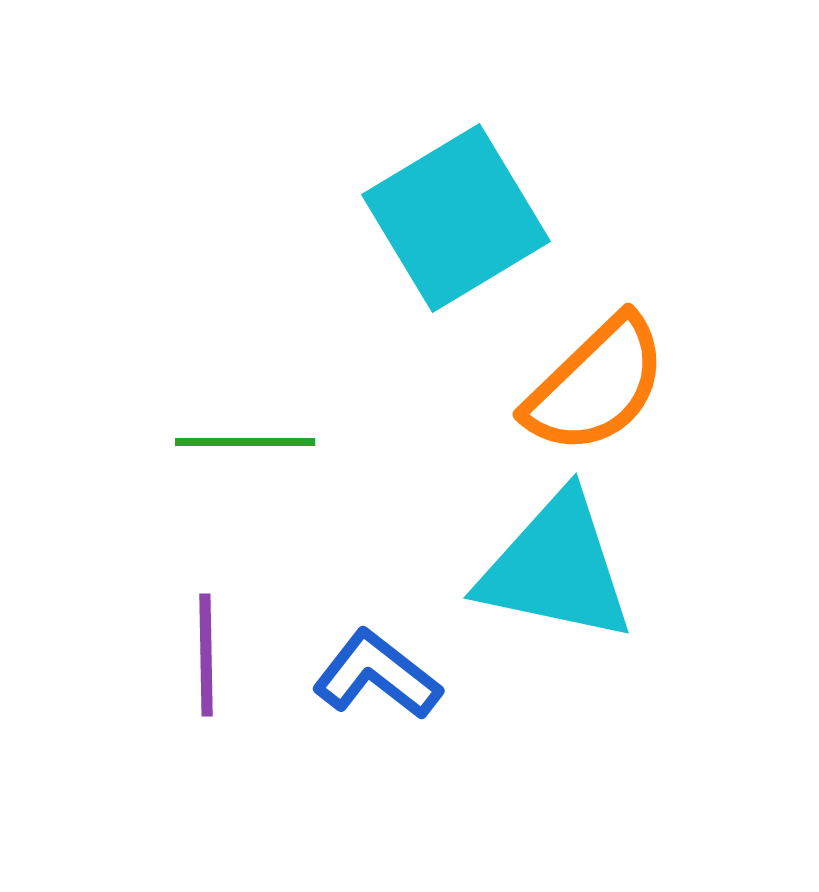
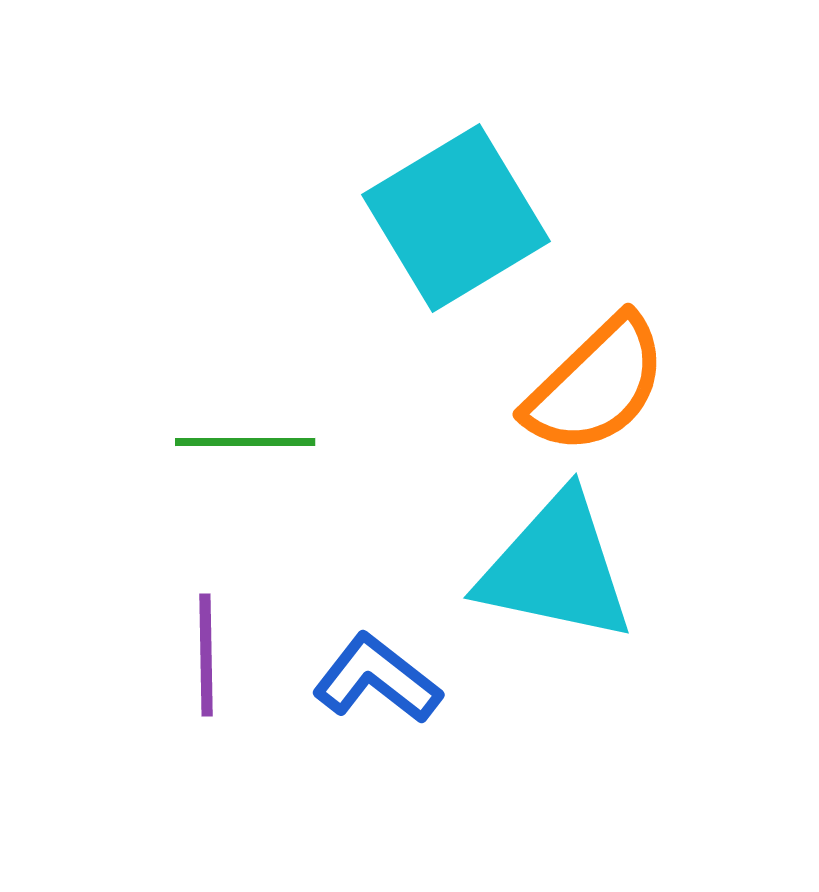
blue L-shape: moved 4 px down
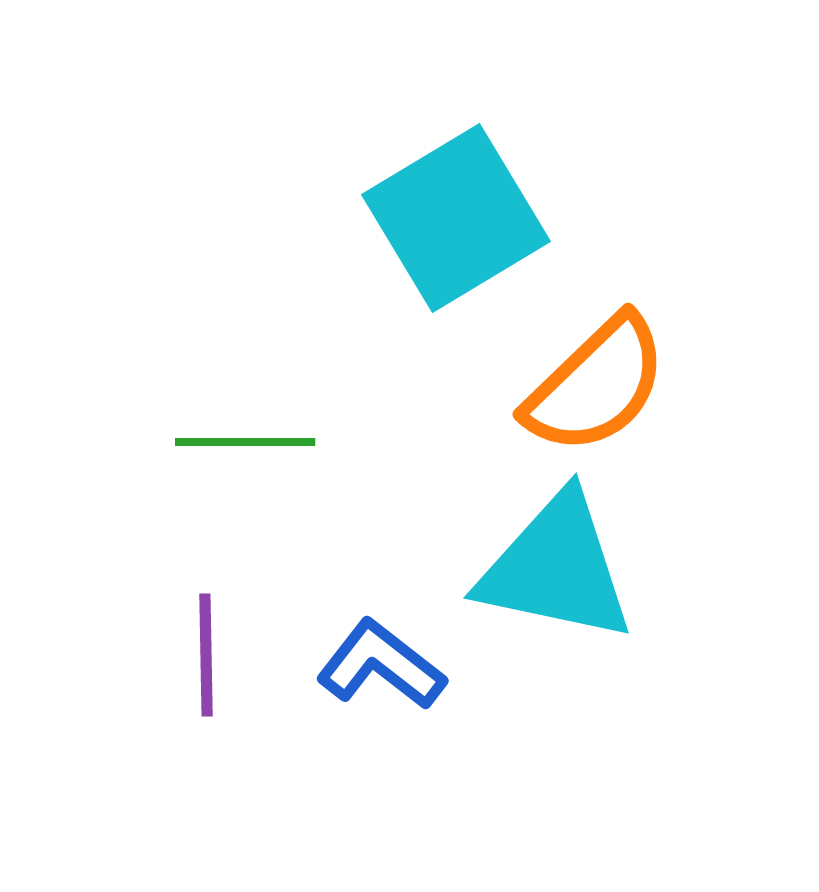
blue L-shape: moved 4 px right, 14 px up
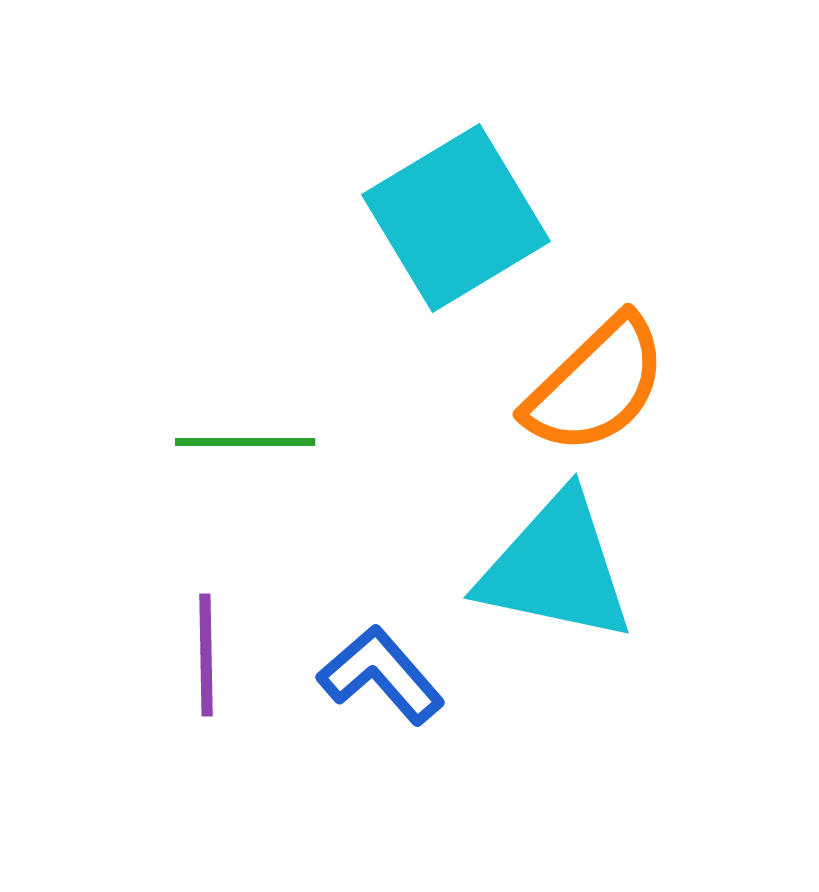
blue L-shape: moved 10 px down; rotated 11 degrees clockwise
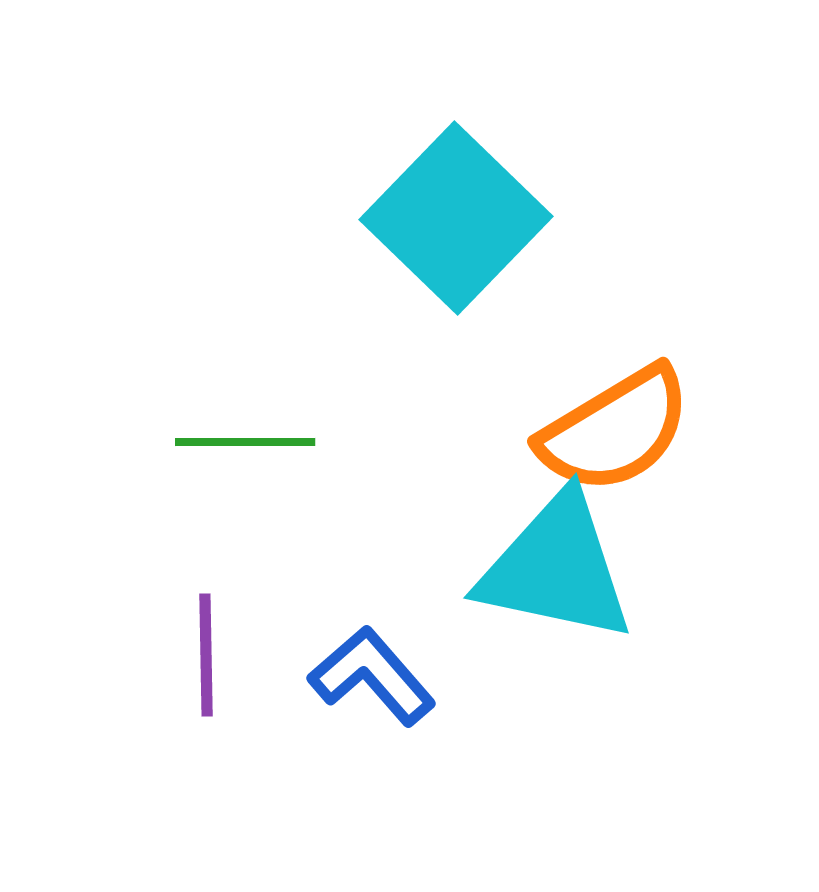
cyan square: rotated 15 degrees counterclockwise
orange semicircle: moved 19 px right, 45 px down; rotated 13 degrees clockwise
blue L-shape: moved 9 px left, 1 px down
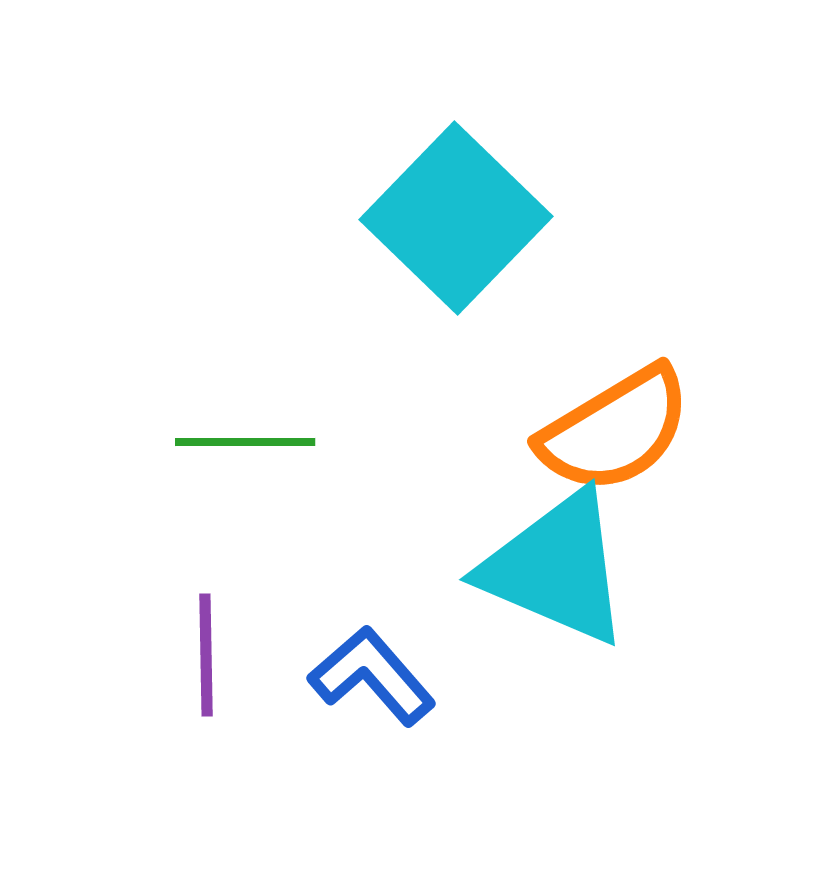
cyan triangle: rotated 11 degrees clockwise
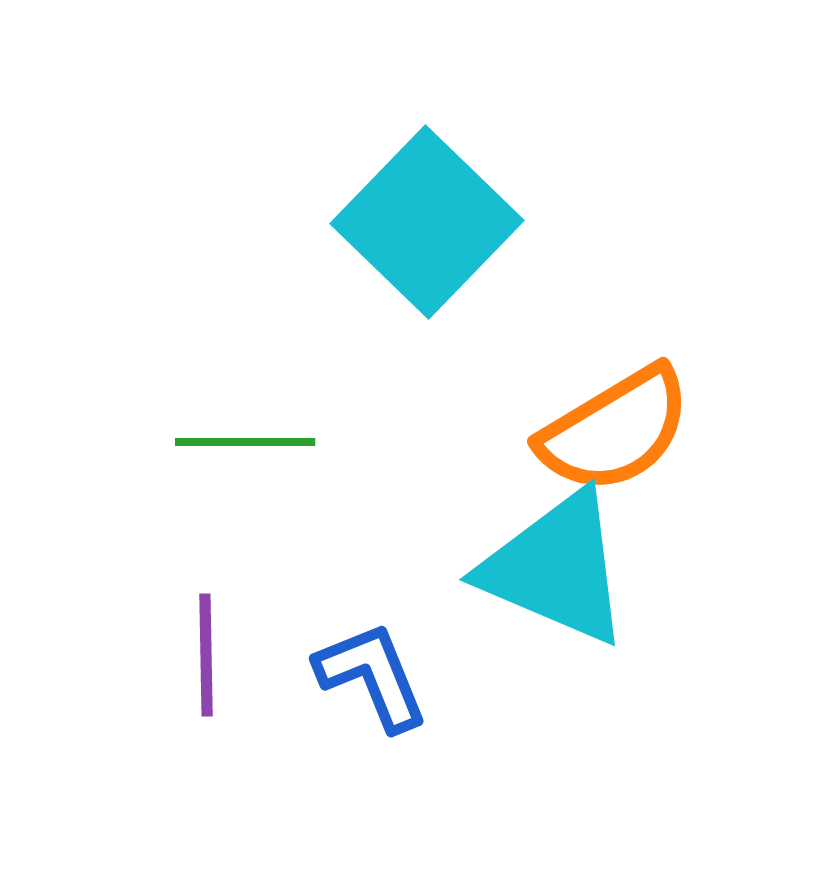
cyan square: moved 29 px left, 4 px down
blue L-shape: rotated 19 degrees clockwise
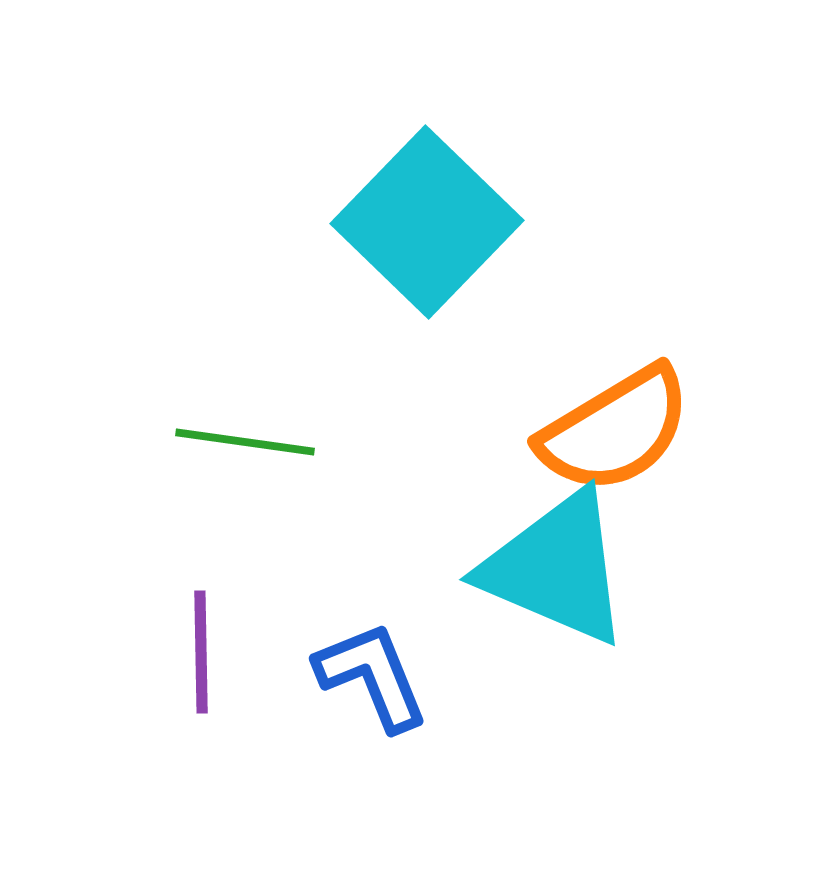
green line: rotated 8 degrees clockwise
purple line: moved 5 px left, 3 px up
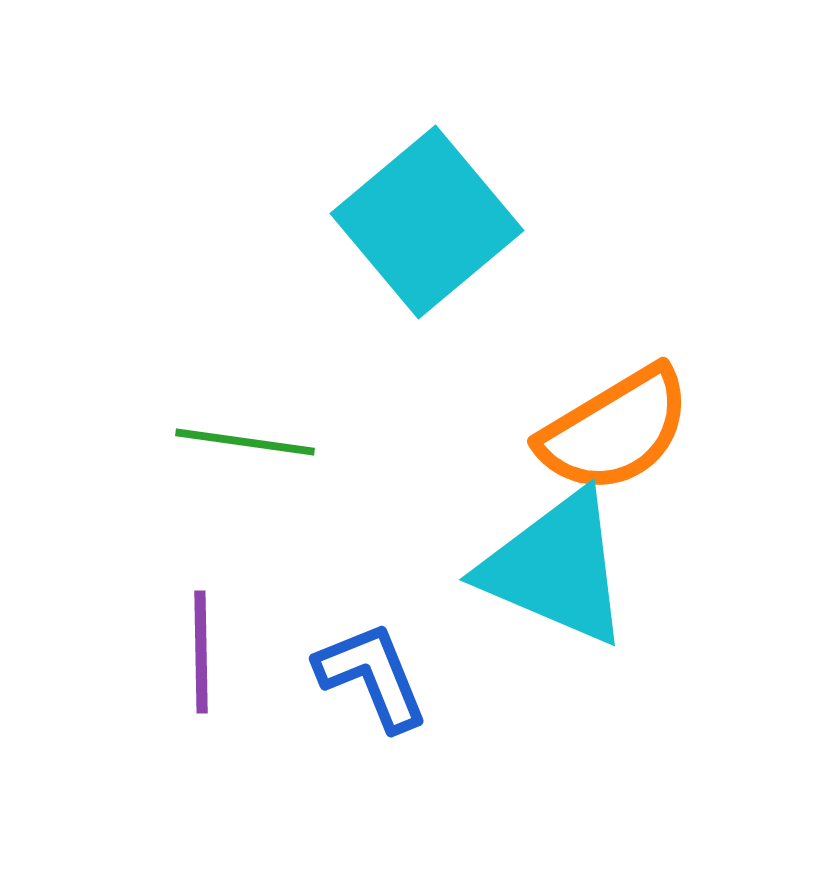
cyan square: rotated 6 degrees clockwise
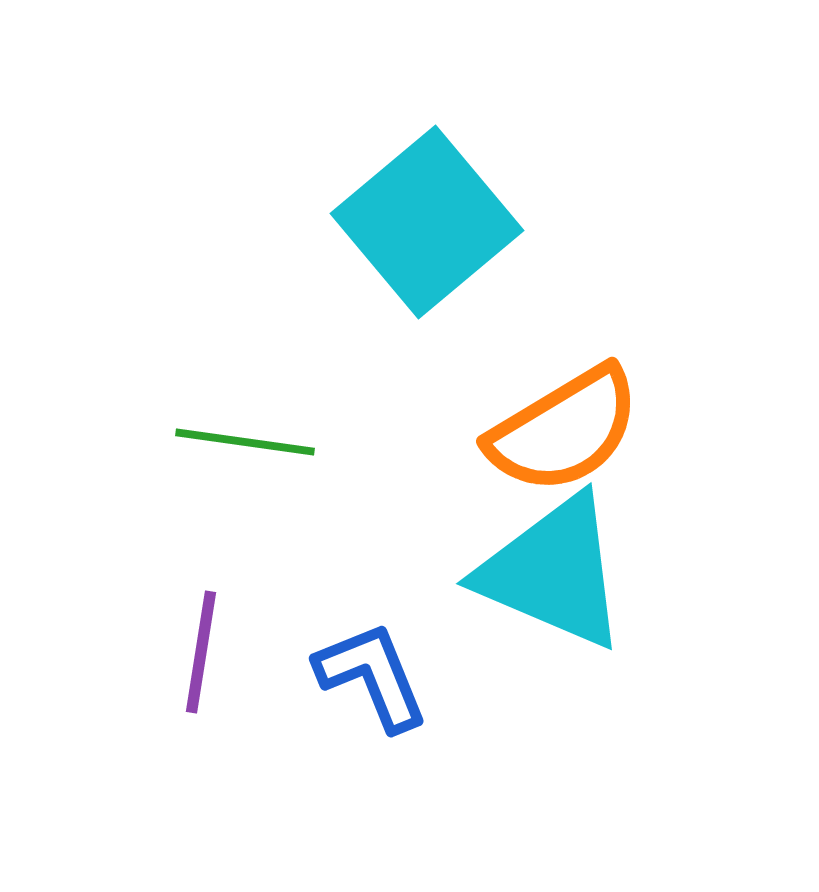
orange semicircle: moved 51 px left
cyan triangle: moved 3 px left, 4 px down
purple line: rotated 10 degrees clockwise
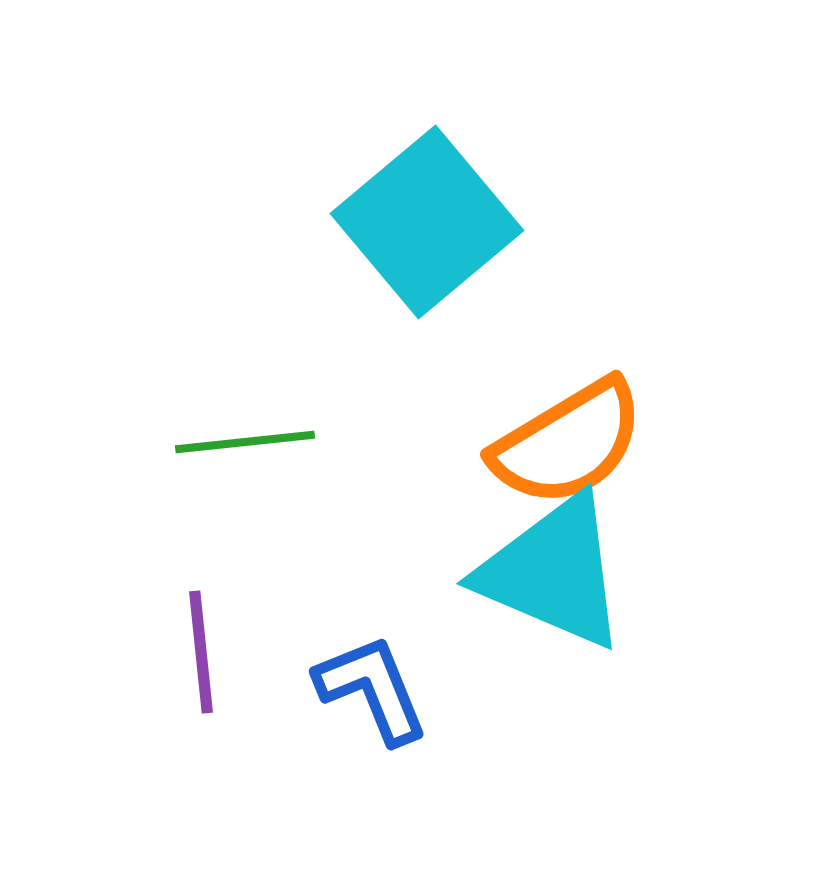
orange semicircle: moved 4 px right, 13 px down
green line: rotated 14 degrees counterclockwise
purple line: rotated 15 degrees counterclockwise
blue L-shape: moved 13 px down
